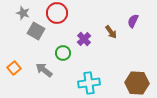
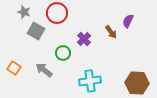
gray star: moved 1 px right, 1 px up
purple semicircle: moved 5 px left
orange square: rotated 16 degrees counterclockwise
cyan cross: moved 1 px right, 2 px up
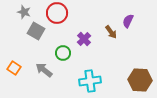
brown hexagon: moved 3 px right, 3 px up
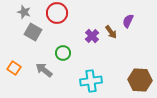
gray square: moved 3 px left, 1 px down
purple cross: moved 8 px right, 3 px up
cyan cross: moved 1 px right
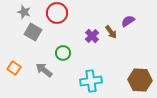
purple semicircle: rotated 32 degrees clockwise
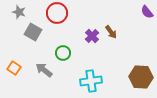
gray star: moved 5 px left
purple semicircle: moved 19 px right, 9 px up; rotated 96 degrees counterclockwise
brown hexagon: moved 1 px right, 3 px up
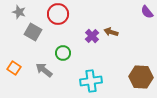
red circle: moved 1 px right, 1 px down
brown arrow: rotated 144 degrees clockwise
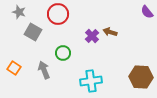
brown arrow: moved 1 px left
gray arrow: rotated 30 degrees clockwise
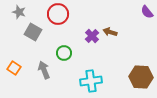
green circle: moved 1 px right
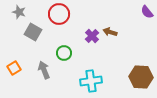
red circle: moved 1 px right
orange square: rotated 24 degrees clockwise
